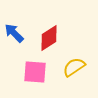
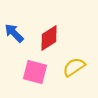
pink square: rotated 10 degrees clockwise
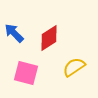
pink square: moved 9 px left, 1 px down
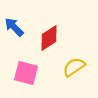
blue arrow: moved 6 px up
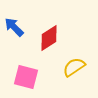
pink square: moved 4 px down
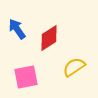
blue arrow: moved 3 px right, 2 px down; rotated 10 degrees clockwise
pink square: rotated 25 degrees counterclockwise
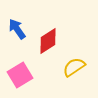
red diamond: moved 1 px left, 3 px down
pink square: moved 6 px left, 2 px up; rotated 20 degrees counterclockwise
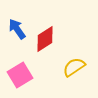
red diamond: moved 3 px left, 2 px up
